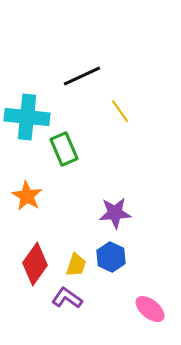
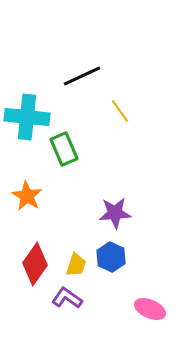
pink ellipse: rotated 16 degrees counterclockwise
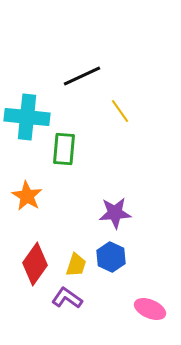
green rectangle: rotated 28 degrees clockwise
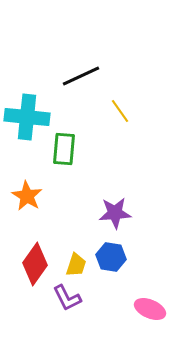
black line: moved 1 px left
blue hexagon: rotated 16 degrees counterclockwise
purple L-shape: rotated 152 degrees counterclockwise
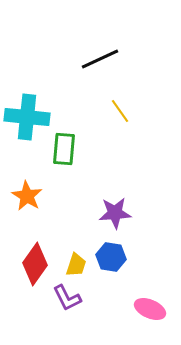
black line: moved 19 px right, 17 px up
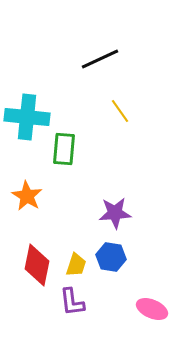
red diamond: moved 2 px right, 1 px down; rotated 24 degrees counterclockwise
purple L-shape: moved 5 px right, 4 px down; rotated 20 degrees clockwise
pink ellipse: moved 2 px right
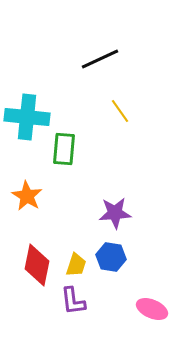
purple L-shape: moved 1 px right, 1 px up
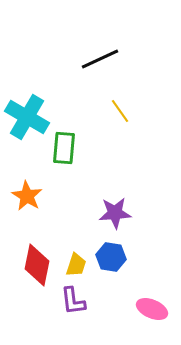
cyan cross: rotated 24 degrees clockwise
green rectangle: moved 1 px up
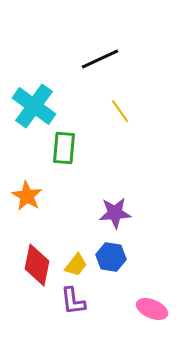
cyan cross: moved 7 px right, 11 px up; rotated 6 degrees clockwise
yellow trapezoid: rotated 20 degrees clockwise
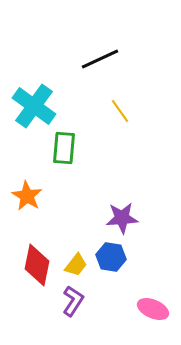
purple star: moved 7 px right, 5 px down
purple L-shape: rotated 140 degrees counterclockwise
pink ellipse: moved 1 px right
